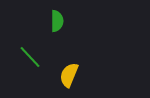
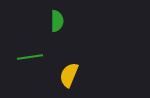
green line: rotated 55 degrees counterclockwise
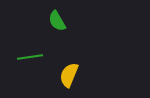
green semicircle: rotated 150 degrees clockwise
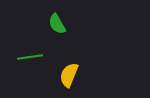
green semicircle: moved 3 px down
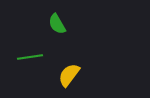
yellow semicircle: rotated 15 degrees clockwise
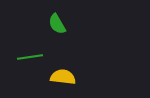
yellow semicircle: moved 6 px left, 2 px down; rotated 60 degrees clockwise
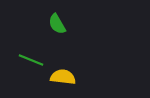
green line: moved 1 px right, 3 px down; rotated 30 degrees clockwise
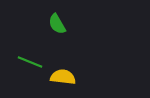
green line: moved 1 px left, 2 px down
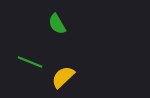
yellow semicircle: rotated 50 degrees counterclockwise
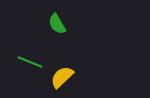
yellow semicircle: moved 1 px left
